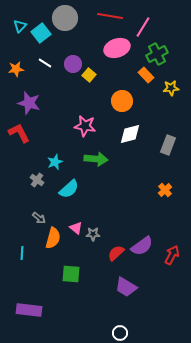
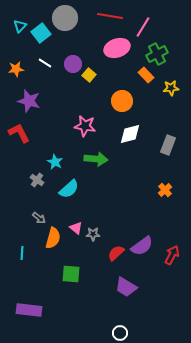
purple star: moved 2 px up
cyan star: rotated 21 degrees counterclockwise
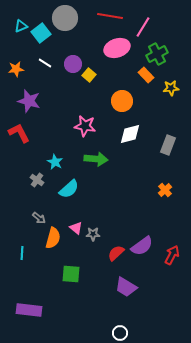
cyan triangle: moved 1 px right; rotated 24 degrees clockwise
